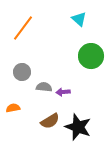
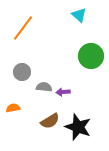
cyan triangle: moved 4 px up
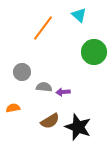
orange line: moved 20 px right
green circle: moved 3 px right, 4 px up
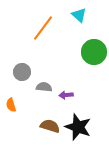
purple arrow: moved 3 px right, 3 px down
orange semicircle: moved 2 px left, 3 px up; rotated 96 degrees counterclockwise
brown semicircle: moved 5 px down; rotated 132 degrees counterclockwise
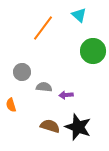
green circle: moved 1 px left, 1 px up
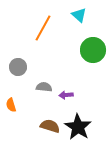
orange line: rotated 8 degrees counterclockwise
green circle: moved 1 px up
gray circle: moved 4 px left, 5 px up
black star: rotated 12 degrees clockwise
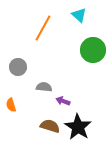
purple arrow: moved 3 px left, 6 px down; rotated 24 degrees clockwise
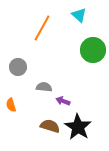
orange line: moved 1 px left
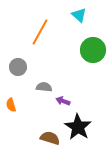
orange line: moved 2 px left, 4 px down
brown semicircle: moved 12 px down
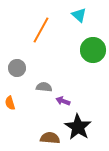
orange line: moved 1 px right, 2 px up
gray circle: moved 1 px left, 1 px down
orange semicircle: moved 1 px left, 2 px up
brown semicircle: rotated 12 degrees counterclockwise
